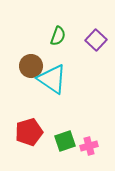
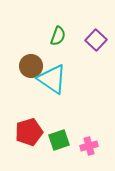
green square: moved 6 px left, 1 px up
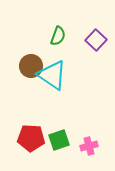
cyan triangle: moved 4 px up
red pentagon: moved 2 px right, 6 px down; rotated 20 degrees clockwise
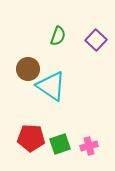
brown circle: moved 3 px left, 3 px down
cyan triangle: moved 1 px left, 11 px down
green square: moved 1 px right, 4 px down
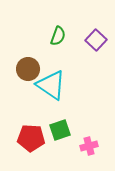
cyan triangle: moved 1 px up
green square: moved 14 px up
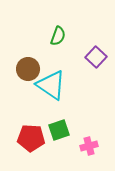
purple square: moved 17 px down
green square: moved 1 px left
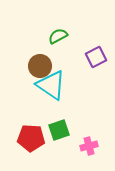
green semicircle: rotated 138 degrees counterclockwise
purple square: rotated 20 degrees clockwise
brown circle: moved 12 px right, 3 px up
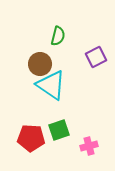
green semicircle: rotated 132 degrees clockwise
brown circle: moved 2 px up
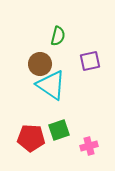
purple square: moved 6 px left, 4 px down; rotated 15 degrees clockwise
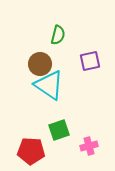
green semicircle: moved 1 px up
cyan triangle: moved 2 px left
red pentagon: moved 13 px down
